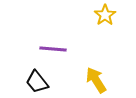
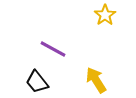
purple line: rotated 24 degrees clockwise
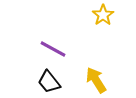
yellow star: moved 2 px left
black trapezoid: moved 12 px right
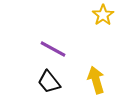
yellow arrow: rotated 16 degrees clockwise
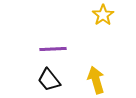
purple line: rotated 32 degrees counterclockwise
black trapezoid: moved 2 px up
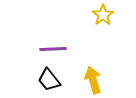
yellow arrow: moved 3 px left
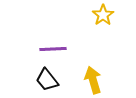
black trapezoid: moved 2 px left
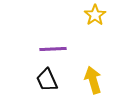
yellow star: moved 8 px left
black trapezoid: rotated 15 degrees clockwise
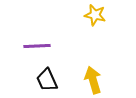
yellow star: rotated 25 degrees counterclockwise
purple line: moved 16 px left, 3 px up
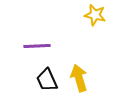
yellow arrow: moved 14 px left, 2 px up
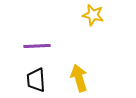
yellow star: moved 2 px left
black trapezoid: moved 11 px left; rotated 20 degrees clockwise
